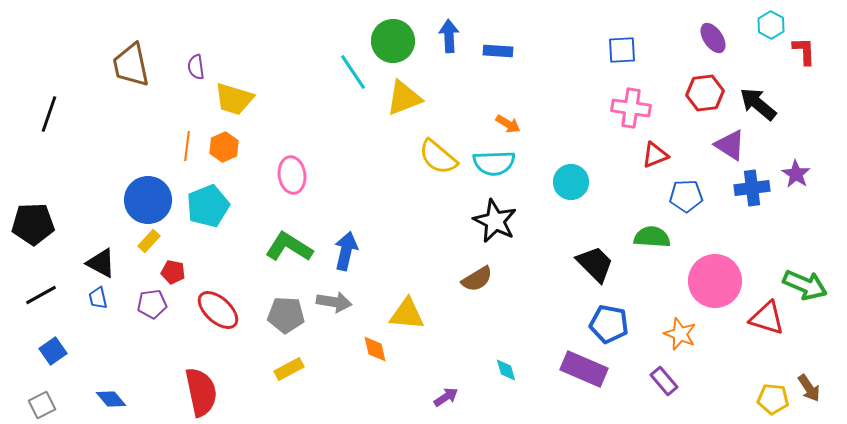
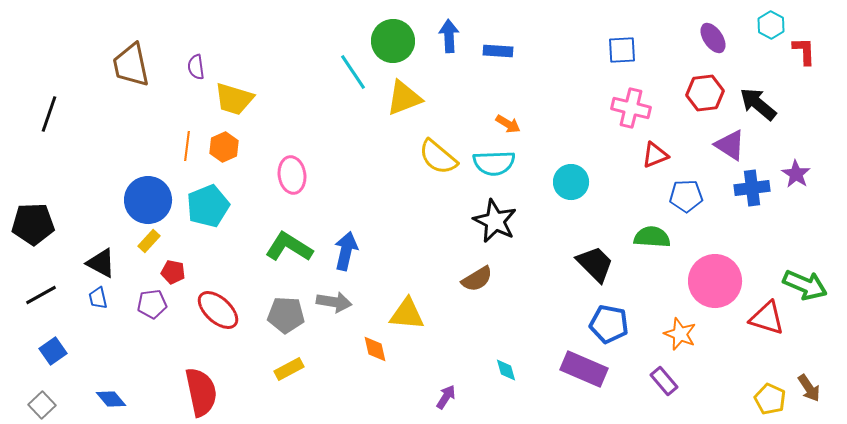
pink cross at (631, 108): rotated 6 degrees clockwise
purple arrow at (446, 397): rotated 25 degrees counterclockwise
yellow pentagon at (773, 399): moved 3 px left; rotated 20 degrees clockwise
gray square at (42, 405): rotated 16 degrees counterclockwise
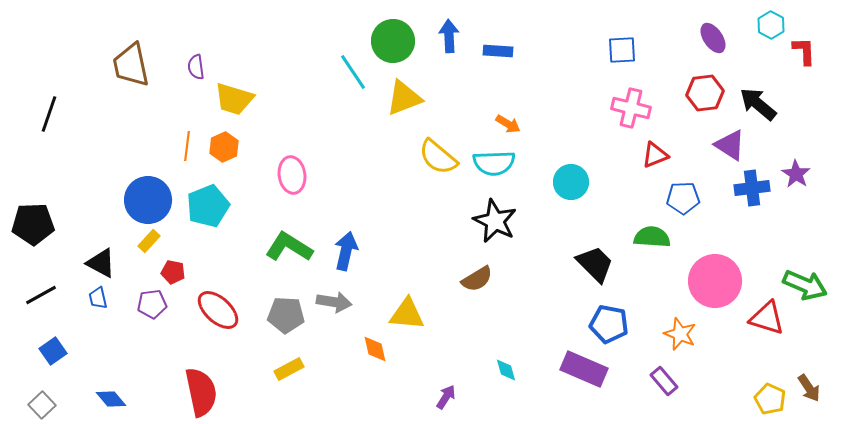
blue pentagon at (686, 196): moved 3 px left, 2 px down
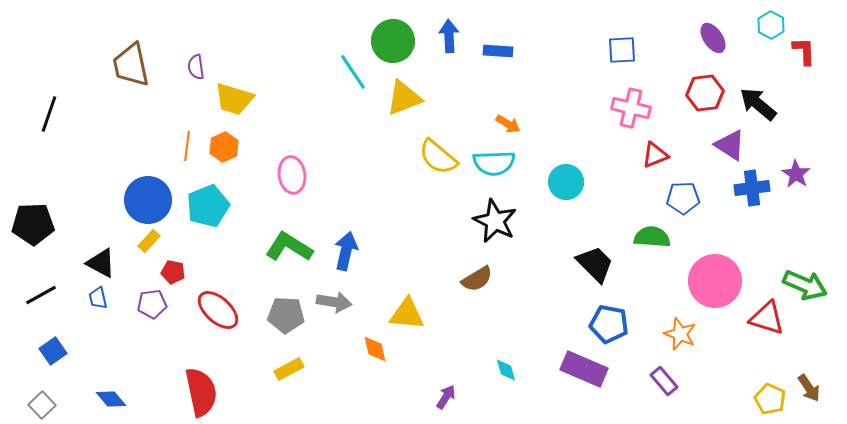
cyan circle at (571, 182): moved 5 px left
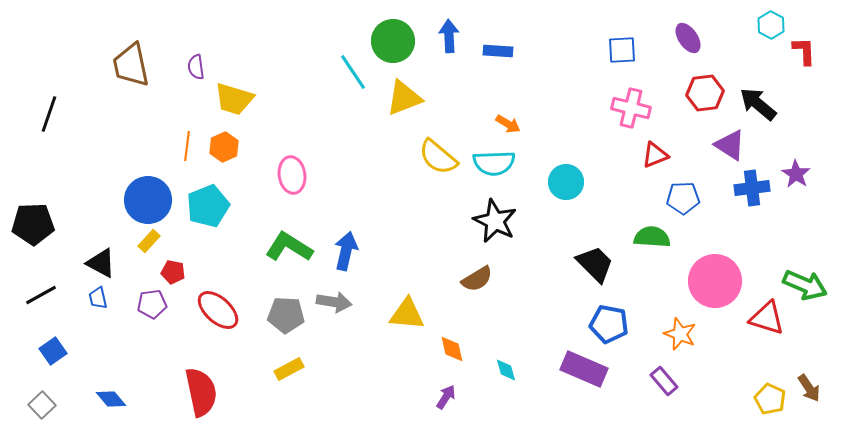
purple ellipse at (713, 38): moved 25 px left
orange diamond at (375, 349): moved 77 px right
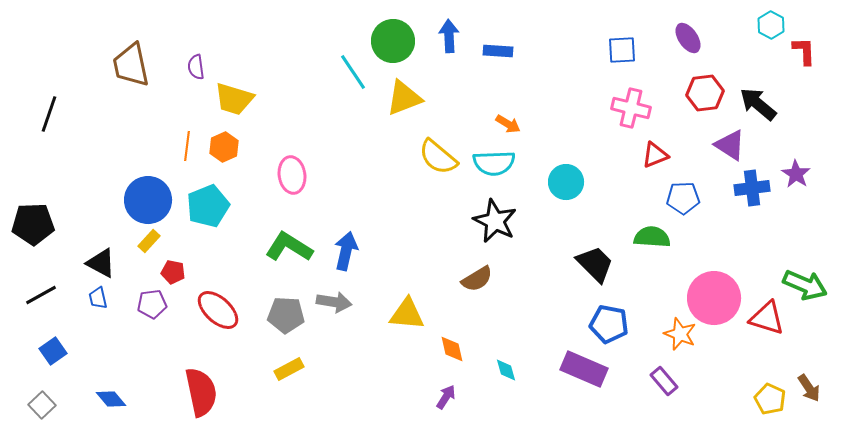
pink circle at (715, 281): moved 1 px left, 17 px down
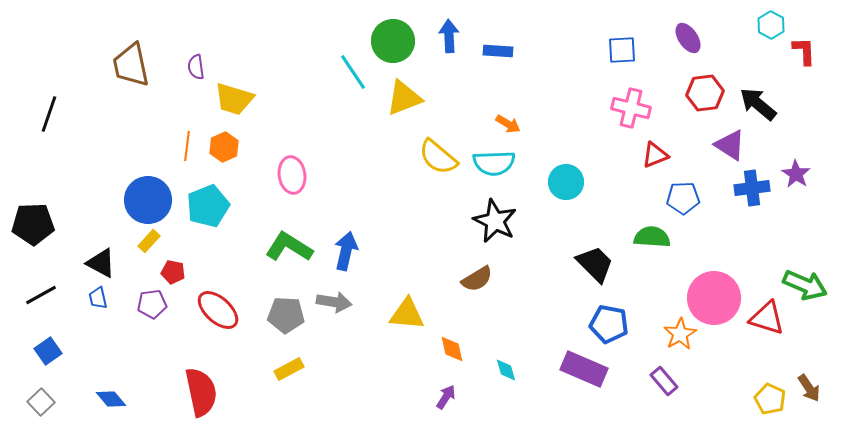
orange star at (680, 334): rotated 20 degrees clockwise
blue square at (53, 351): moved 5 px left
gray square at (42, 405): moved 1 px left, 3 px up
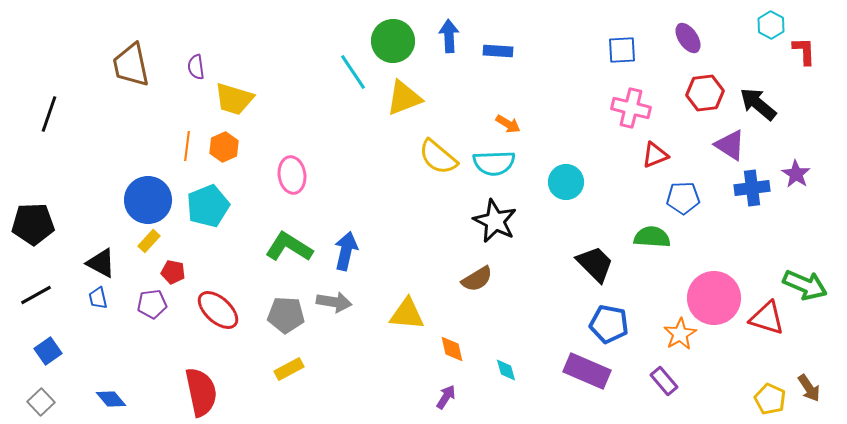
black line at (41, 295): moved 5 px left
purple rectangle at (584, 369): moved 3 px right, 2 px down
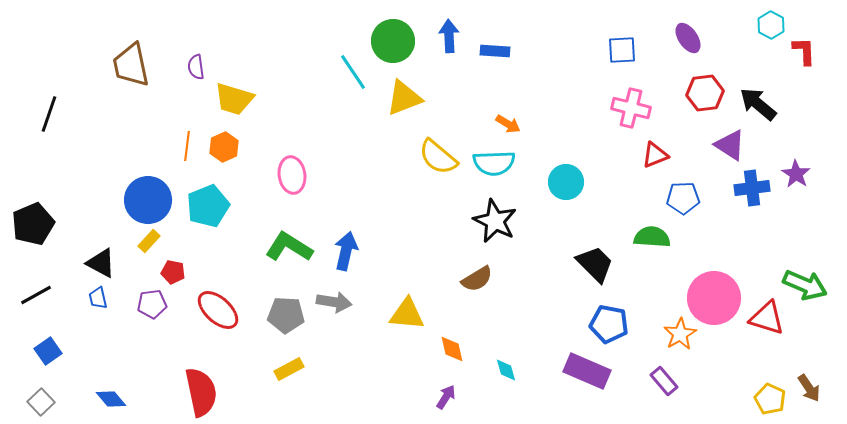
blue rectangle at (498, 51): moved 3 px left
black pentagon at (33, 224): rotated 21 degrees counterclockwise
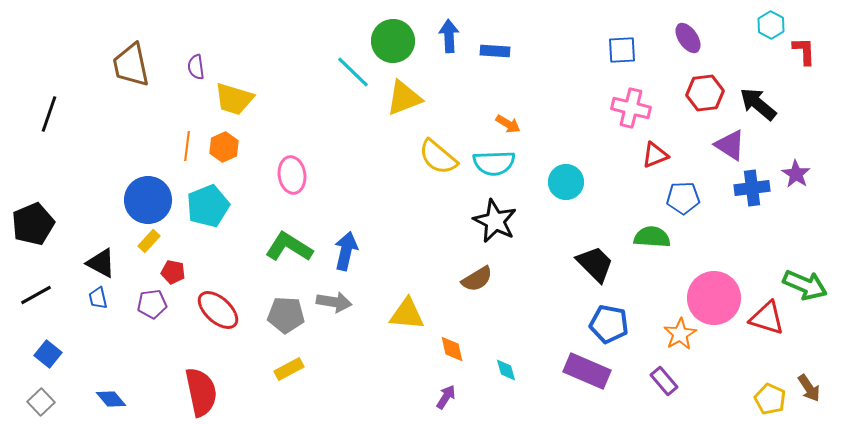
cyan line at (353, 72): rotated 12 degrees counterclockwise
blue square at (48, 351): moved 3 px down; rotated 16 degrees counterclockwise
